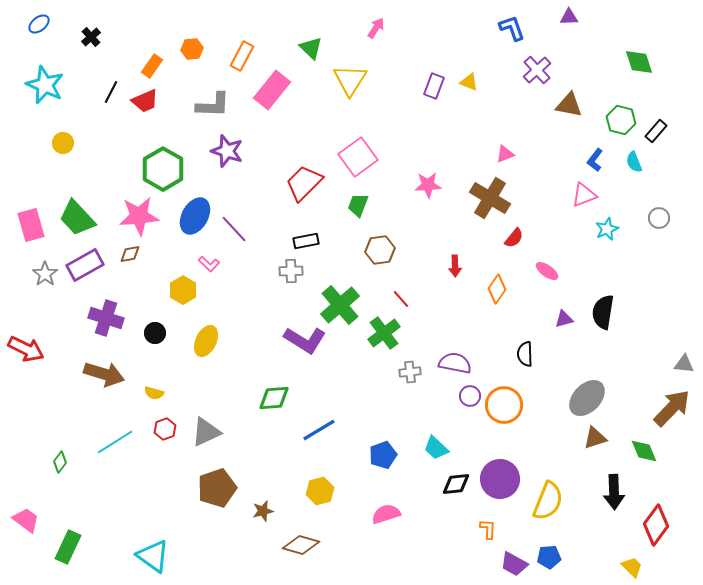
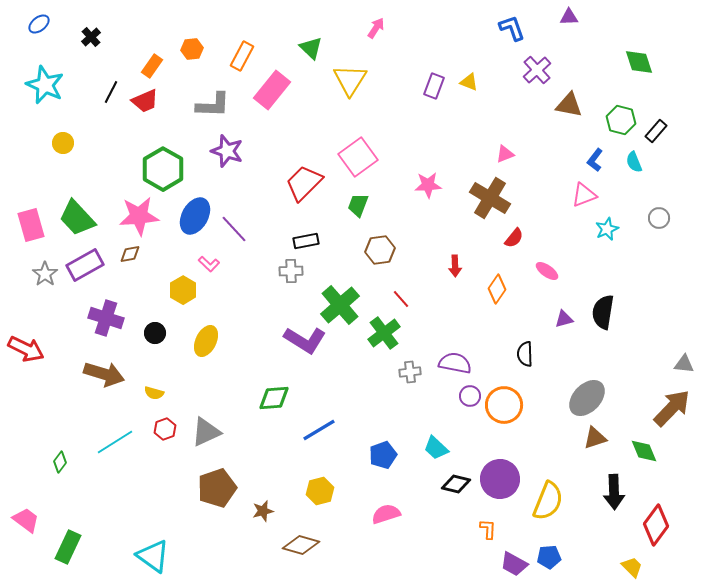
black diamond at (456, 484): rotated 20 degrees clockwise
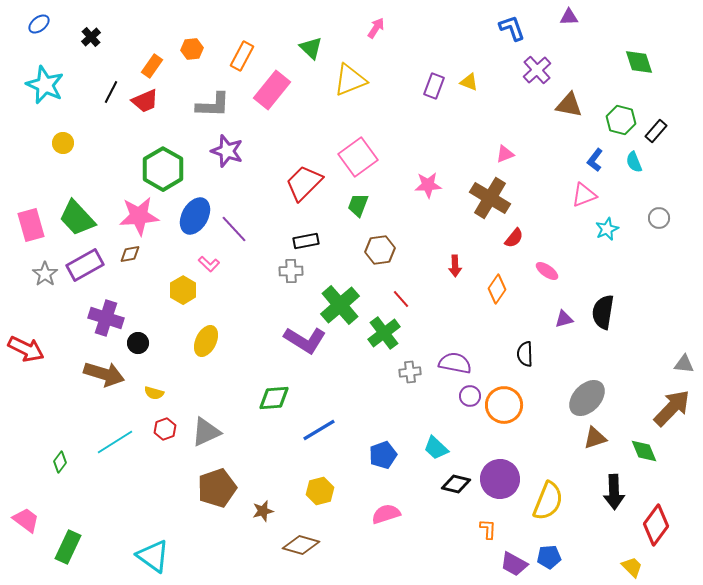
yellow triangle at (350, 80): rotated 36 degrees clockwise
black circle at (155, 333): moved 17 px left, 10 px down
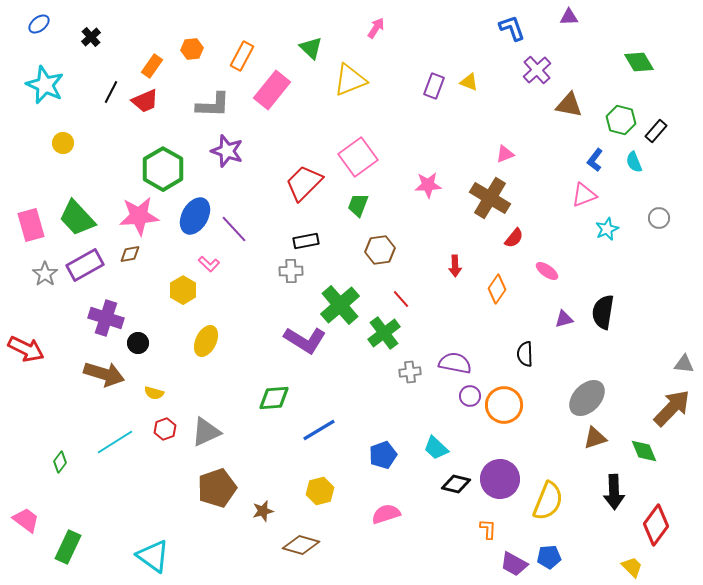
green diamond at (639, 62): rotated 12 degrees counterclockwise
